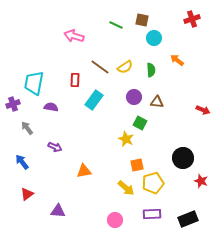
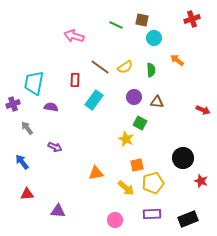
orange triangle: moved 12 px right, 2 px down
red triangle: rotated 32 degrees clockwise
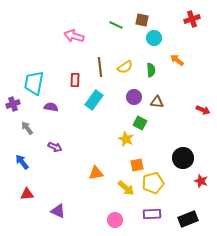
brown line: rotated 48 degrees clockwise
purple triangle: rotated 21 degrees clockwise
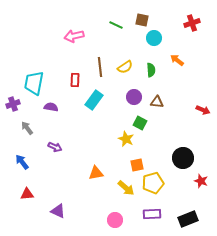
red cross: moved 4 px down
pink arrow: rotated 30 degrees counterclockwise
